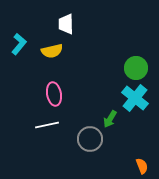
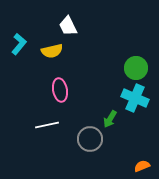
white trapezoid: moved 2 px right, 2 px down; rotated 25 degrees counterclockwise
pink ellipse: moved 6 px right, 4 px up
cyan cross: rotated 16 degrees counterclockwise
orange semicircle: rotated 91 degrees counterclockwise
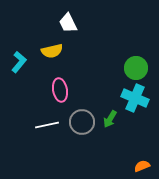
white trapezoid: moved 3 px up
cyan L-shape: moved 18 px down
gray circle: moved 8 px left, 17 px up
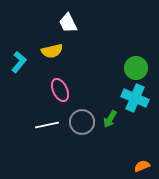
pink ellipse: rotated 15 degrees counterclockwise
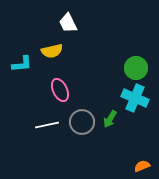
cyan L-shape: moved 3 px right, 2 px down; rotated 45 degrees clockwise
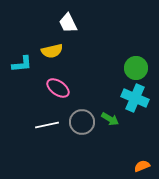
pink ellipse: moved 2 px left, 2 px up; rotated 30 degrees counterclockwise
green arrow: rotated 90 degrees counterclockwise
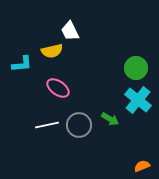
white trapezoid: moved 2 px right, 8 px down
cyan cross: moved 3 px right, 2 px down; rotated 16 degrees clockwise
gray circle: moved 3 px left, 3 px down
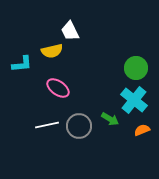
cyan cross: moved 4 px left
gray circle: moved 1 px down
orange semicircle: moved 36 px up
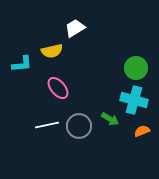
white trapezoid: moved 5 px right, 3 px up; rotated 85 degrees clockwise
pink ellipse: rotated 15 degrees clockwise
cyan cross: rotated 24 degrees counterclockwise
orange semicircle: moved 1 px down
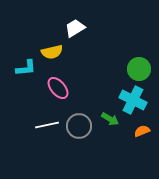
yellow semicircle: moved 1 px down
cyan L-shape: moved 4 px right, 4 px down
green circle: moved 3 px right, 1 px down
cyan cross: moved 1 px left; rotated 12 degrees clockwise
